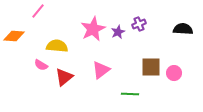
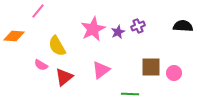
purple cross: moved 1 px left, 2 px down
black semicircle: moved 3 px up
yellow semicircle: rotated 125 degrees counterclockwise
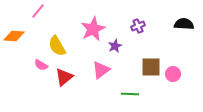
black semicircle: moved 1 px right, 2 px up
purple star: moved 3 px left, 14 px down
pink circle: moved 1 px left, 1 px down
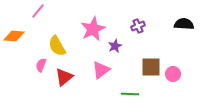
pink semicircle: rotated 80 degrees clockwise
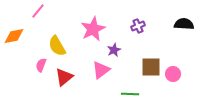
orange diamond: rotated 15 degrees counterclockwise
purple star: moved 1 px left, 4 px down
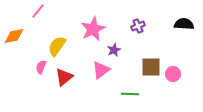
yellow semicircle: rotated 65 degrees clockwise
pink semicircle: moved 2 px down
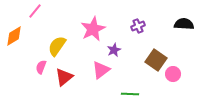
pink line: moved 3 px left
orange diamond: rotated 20 degrees counterclockwise
brown square: moved 5 px right, 7 px up; rotated 35 degrees clockwise
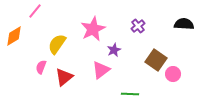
purple cross: rotated 16 degrees counterclockwise
yellow semicircle: moved 2 px up
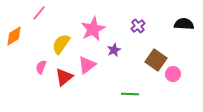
pink line: moved 4 px right, 2 px down
yellow semicircle: moved 4 px right
pink triangle: moved 14 px left, 5 px up
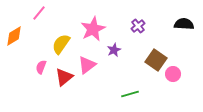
green line: rotated 18 degrees counterclockwise
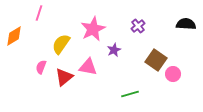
pink line: rotated 21 degrees counterclockwise
black semicircle: moved 2 px right
pink triangle: moved 1 px right, 2 px down; rotated 48 degrees clockwise
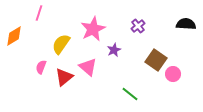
pink triangle: rotated 30 degrees clockwise
green line: rotated 54 degrees clockwise
